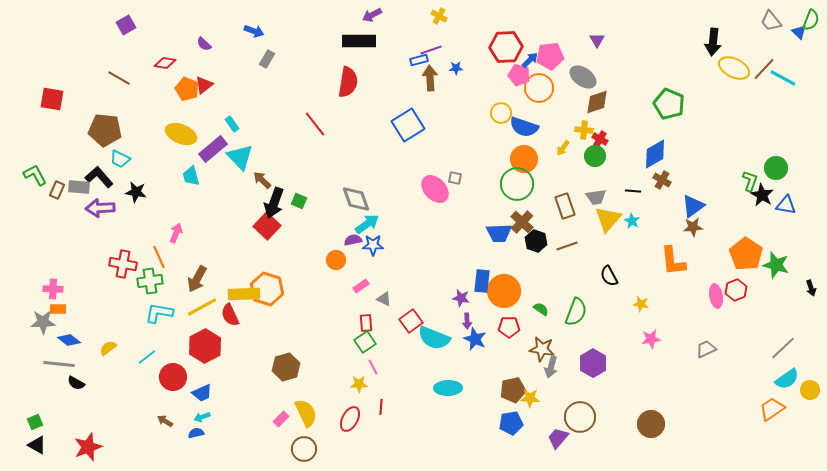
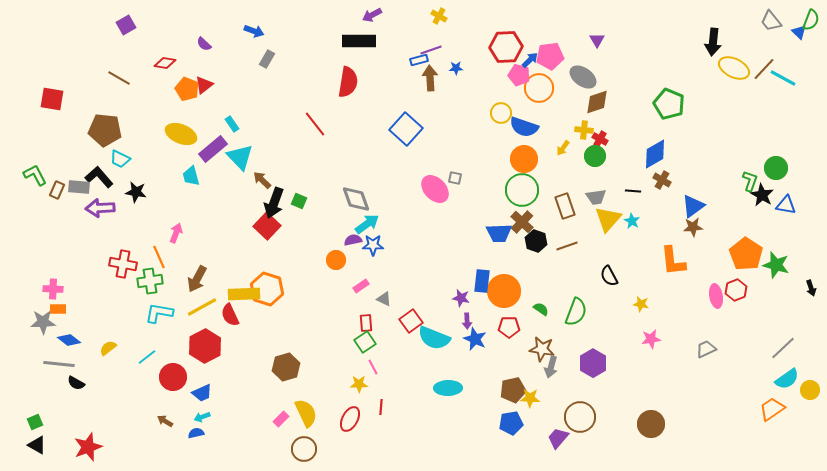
blue square at (408, 125): moved 2 px left, 4 px down; rotated 16 degrees counterclockwise
green circle at (517, 184): moved 5 px right, 6 px down
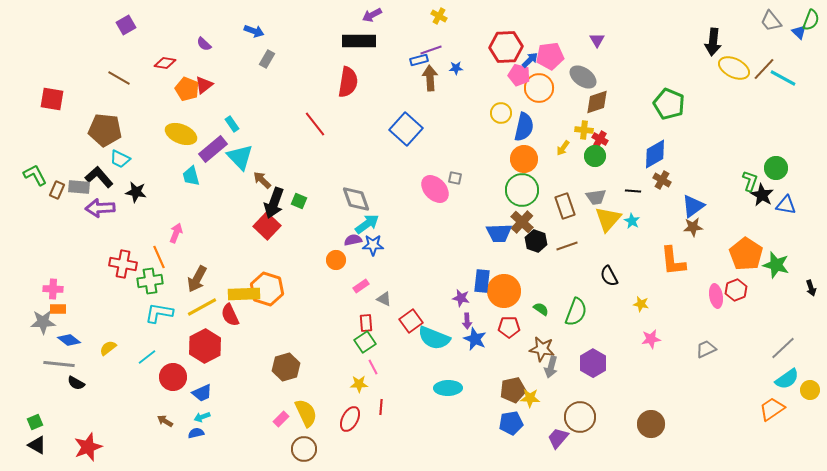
blue semicircle at (524, 127): rotated 96 degrees counterclockwise
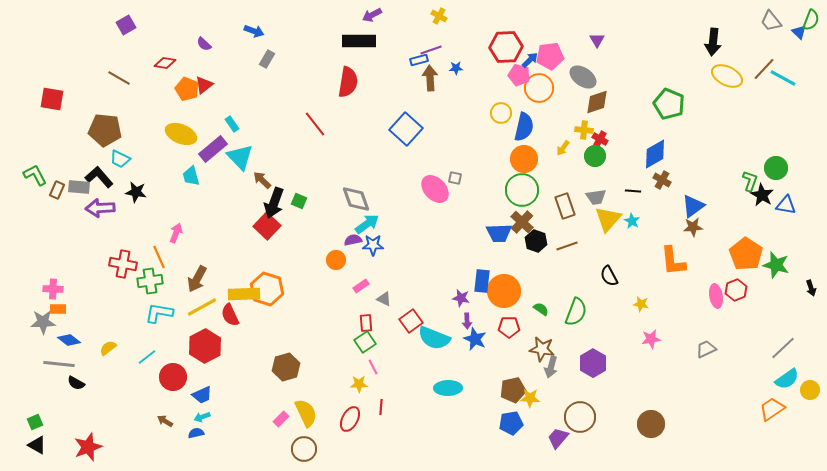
yellow ellipse at (734, 68): moved 7 px left, 8 px down
blue trapezoid at (202, 393): moved 2 px down
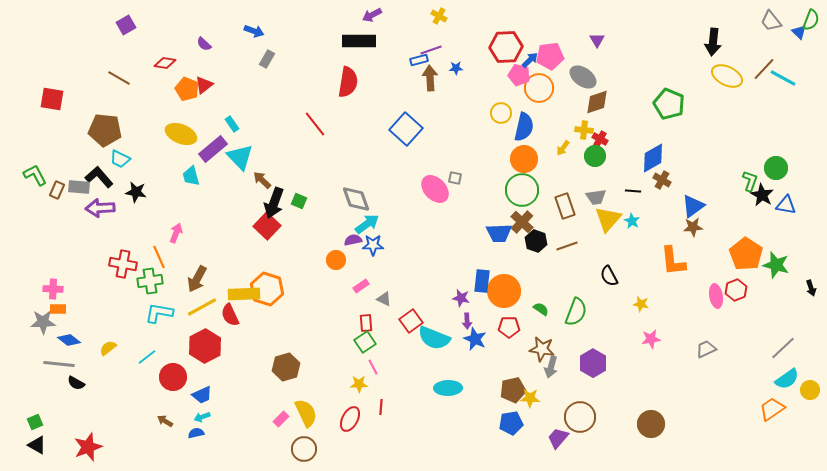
blue diamond at (655, 154): moved 2 px left, 4 px down
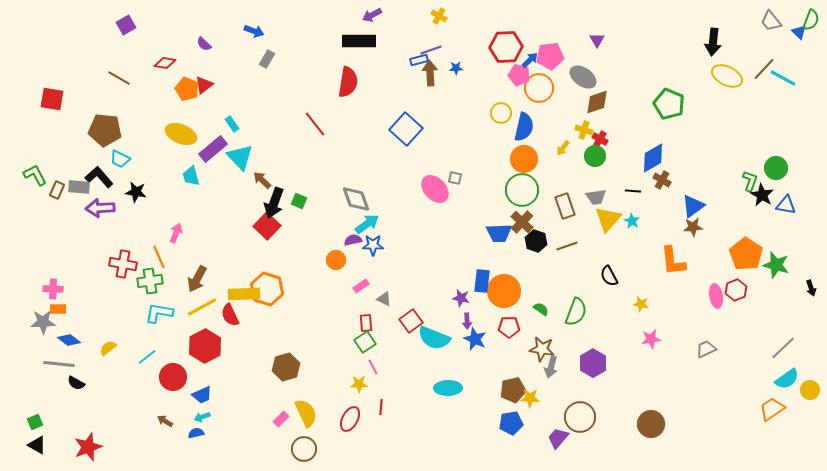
brown arrow at (430, 78): moved 5 px up
yellow cross at (584, 130): rotated 12 degrees clockwise
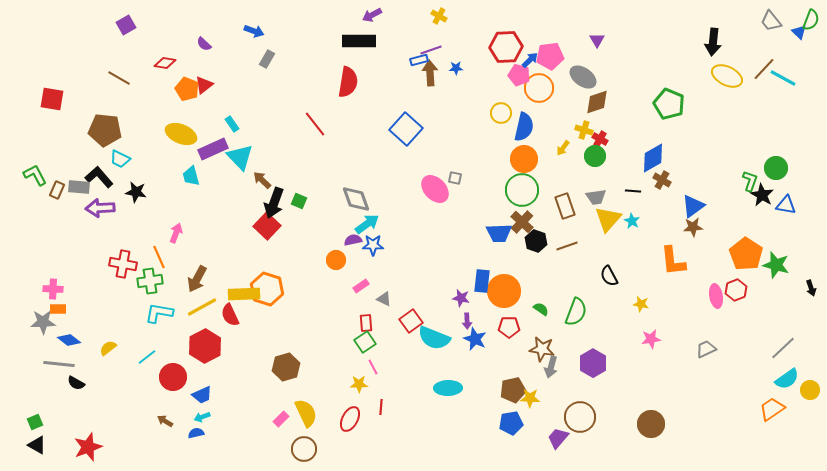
purple rectangle at (213, 149): rotated 16 degrees clockwise
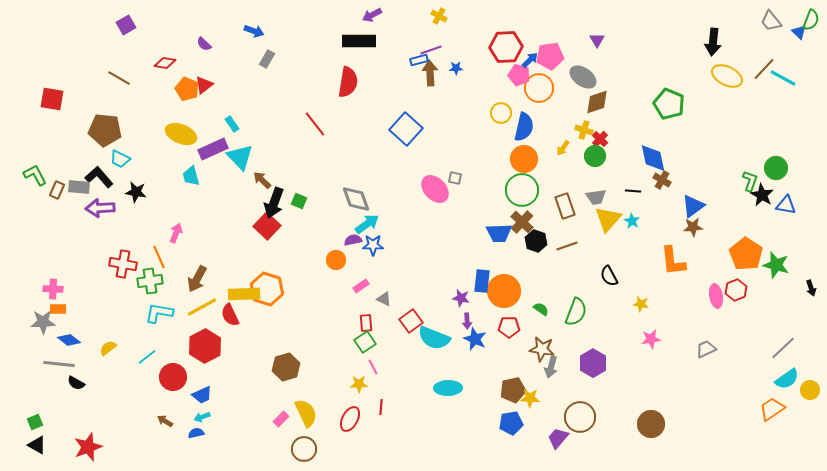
red cross at (600, 139): rotated 14 degrees clockwise
blue diamond at (653, 158): rotated 72 degrees counterclockwise
